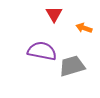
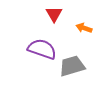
purple semicircle: moved 2 px up; rotated 8 degrees clockwise
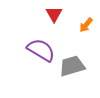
orange arrow: moved 2 px right, 3 px up; rotated 70 degrees counterclockwise
purple semicircle: moved 1 px left, 1 px down; rotated 12 degrees clockwise
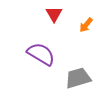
purple semicircle: moved 4 px down
gray trapezoid: moved 6 px right, 12 px down
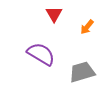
orange arrow: moved 1 px right, 2 px down
gray trapezoid: moved 4 px right, 6 px up
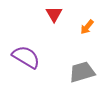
purple semicircle: moved 15 px left, 3 px down
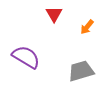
gray trapezoid: moved 1 px left, 1 px up
